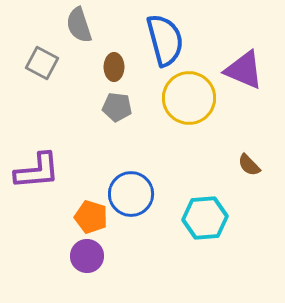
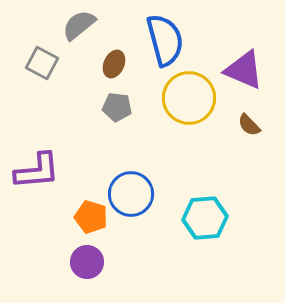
gray semicircle: rotated 69 degrees clockwise
brown ellipse: moved 3 px up; rotated 24 degrees clockwise
brown semicircle: moved 40 px up
purple circle: moved 6 px down
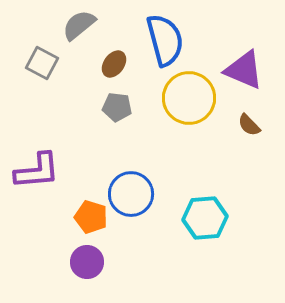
brown ellipse: rotated 12 degrees clockwise
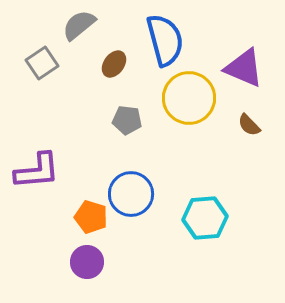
gray square: rotated 28 degrees clockwise
purple triangle: moved 2 px up
gray pentagon: moved 10 px right, 13 px down
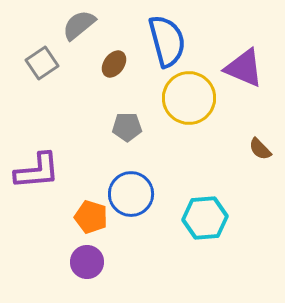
blue semicircle: moved 2 px right, 1 px down
gray pentagon: moved 7 px down; rotated 8 degrees counterclockwise
brown semicircle: moved 11 px right, 24 px down
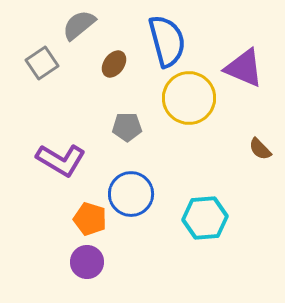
purple L-shape: moved 24 px right, 11 px up; rotated 36 degrees clockwise
orange pentagon: moved 1 px left, 2 px down
